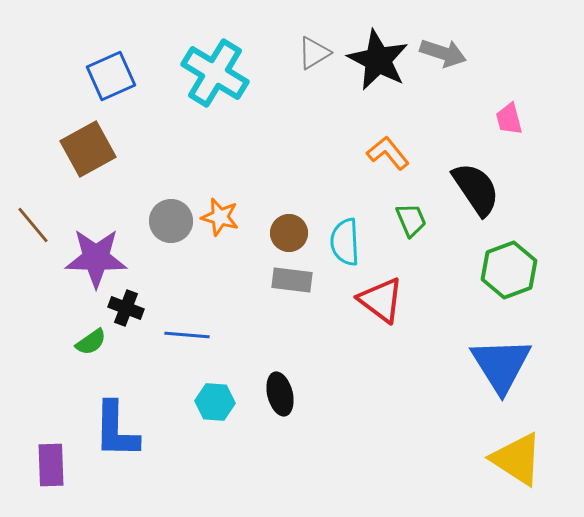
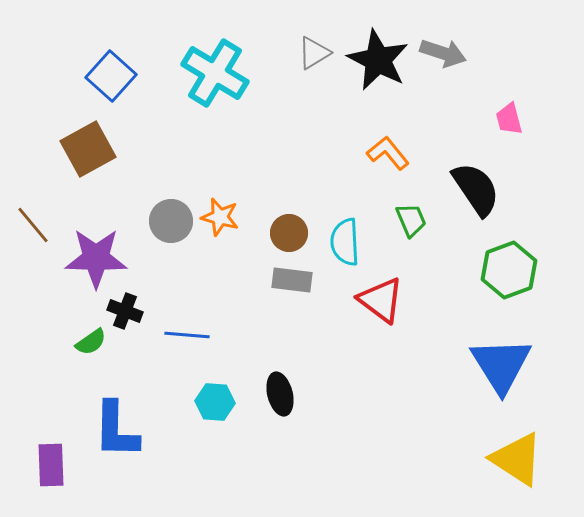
blue square: rotated 24 degrees counterclockwise
black cross: moved 1 px left, 3 px down
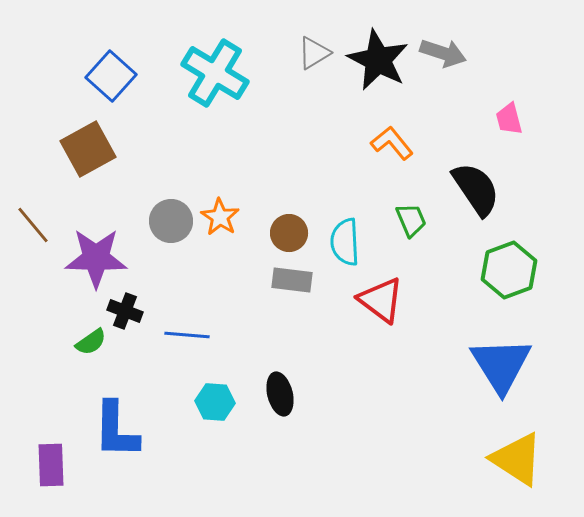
orange L-shape: moved 4 px right, 10 px up
orange star: rotated 18 degrees clockwise
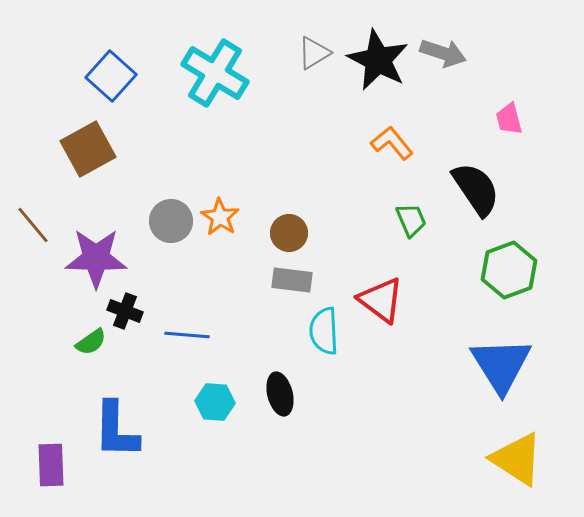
cyan semicircle: moved 21 px left, 89 px down
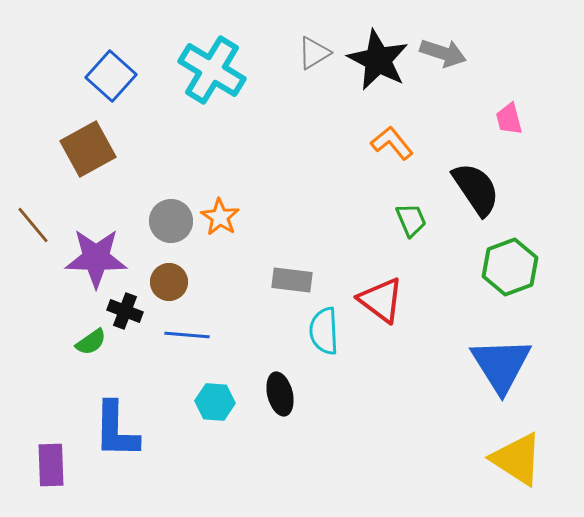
cyan cross: moved 3 px left, 3 px up
brown circle: moved 120 px left, 49 px down
green hexagon: moved 1 px right, 3 px up
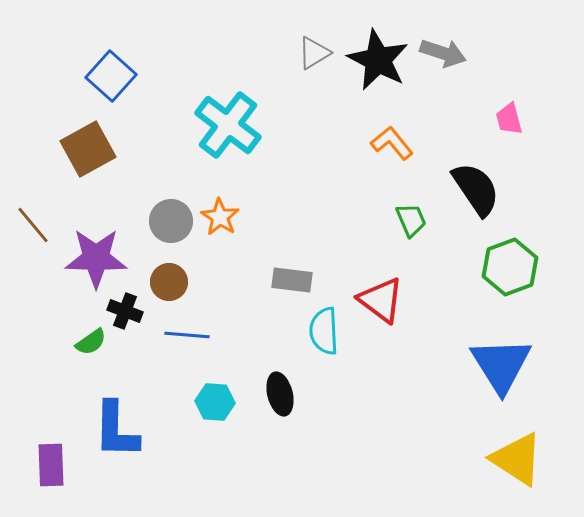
cyan cross: moved 16 px right, 55 px down; rotated 6 degrees clockwise
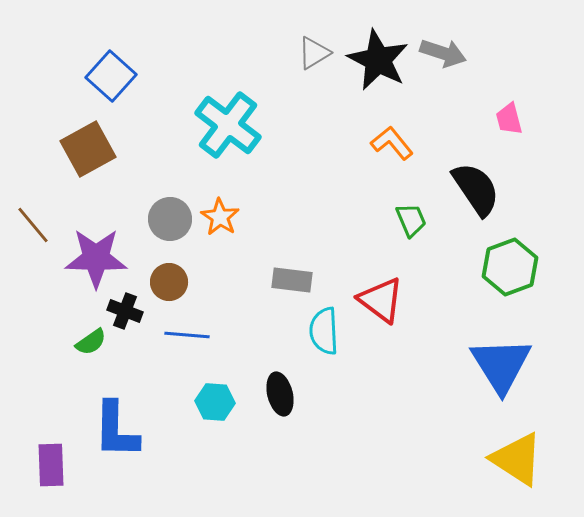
gray circle: moved 1 px left, 2 px up
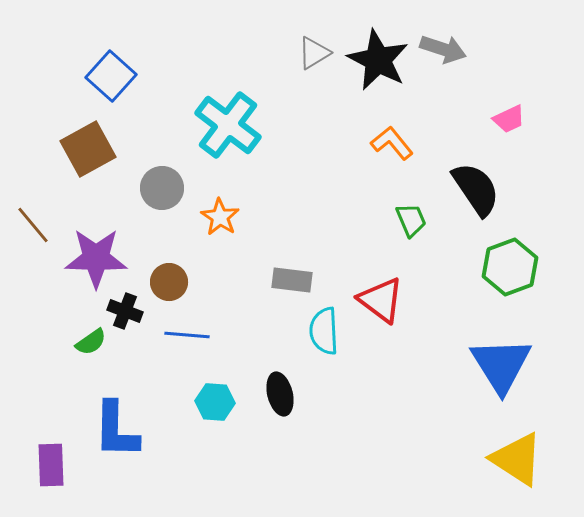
gray arrow: moved 4 px up
pink trapezoid: rotated 100 degrees counterclockwise
gray circle: moved 8 px left, 31 px up
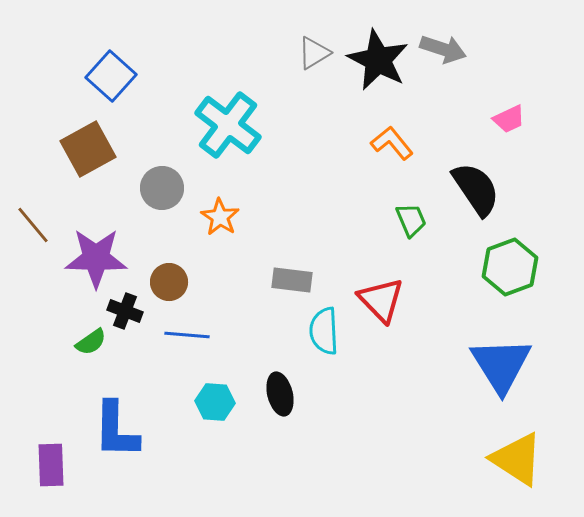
red triangle: rotated 9 degrees clockwise
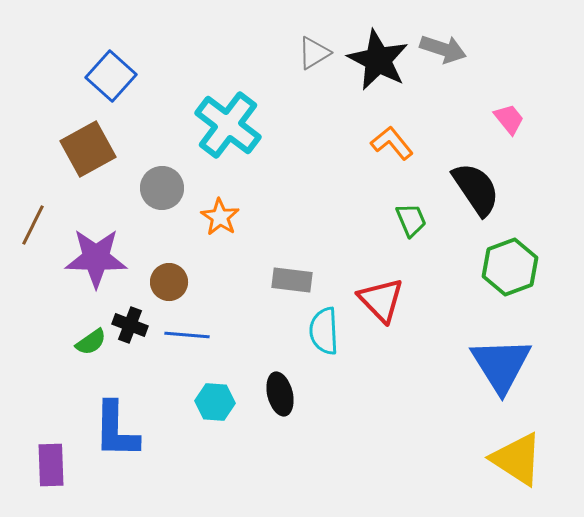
pink trapezoid: rotated 104 degrees counterclockwise
brown line: rotated 66 degrees clockwise
black cross: moved 5 px right, 14 px down
